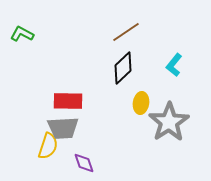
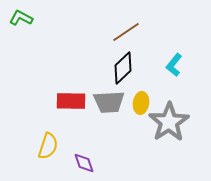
green L-shape: moved 1 px left, 16 px up
red rectangle: moved 3 px right
gray trapezoid: moved 46 px right, 26 px up
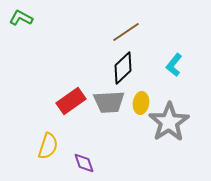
red rectangle: rotated 36 degrees counterclockwise
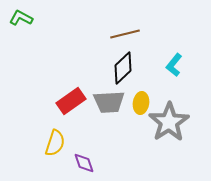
brown line: moved 1 px left, 2 px down; rotated 20 degrees clockwise
yellow semicircle: moved 7 px right, 3 px up
